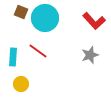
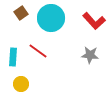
brown square: moved 1 px down; rotated 32 degrees clockwise
cyan circle: moved 6 px right
gray star: rotated 24 degrees clockwise
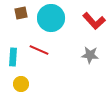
brown square: rotated 24 degrees clockwise
red line: moved 1 px right, 1 px up; rotated 12 degrees counterclockwise
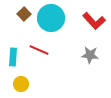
brown square: moved 3 px right, 1 px down; rotated 32 degrees counterclockwise
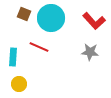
brown square: rotated 24 degrees counterclockwise
red line: moved 3 px up
gray star: moved 3 px up
yellow circle: moved 2 px left
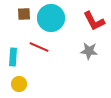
brown square: rotated 24 degrees counterclockwise
red L-shape: rotated 15 degrees clockwise
gray star: moved 1 px left, 1 px up
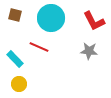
brown square: moved 9 px left, 1 px down; rotated 16 degrees clockwise
cyan rectangle: moved 2 px right, 2 px down; rotated 48 degrees counterclockwise
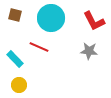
yellow circle: moved 1 px down
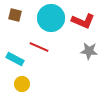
red L-shape: moved 11 px left; rotated 40 degrees counterclockwise
cyan rectangle: rotated 18 degrees counterclockwise
yellow circle: moved 3 px right, 1 px up
